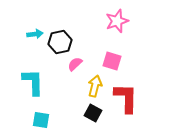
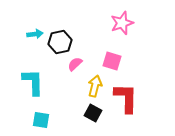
pink star: moved 5 px right, 2 px down
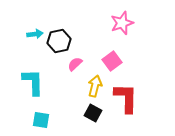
black hexagon: moved 1 px left, 1 px up
pink square: rotated 36 degrees clockwise
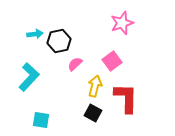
cyan L-shape: moved 4 px left, 5 px up; rotated 44 degrees clockwise
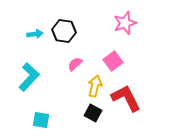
pink star: moved 3 px right
black hexagon: moved 5 px right, 10 px up; rotated 20 degrees clockwise
pink square: moved 1 px right
red L-shape: rotated 28 degrees counterclockwise
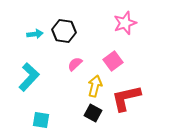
red L-shape: rotated 76 degrees counterclockwise
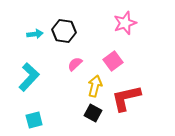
cyan square: moved 7 px left; rotated 24 degrees counterclockwise
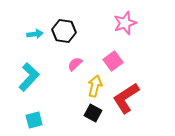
red L-shape: rotated 20 degrees counterclockwise
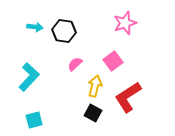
cyan arrow: moved 7 px up; rotated 14 degrees clockwise
red L-shape: moved 2 px right, 1 px up
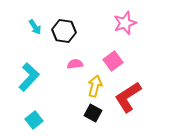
cyan arrow: rotated 49 degrees clockwise
pink semicircle: rotated 35 degrees clockwise
cyan square: rotated 24 degrees counterclockwise
